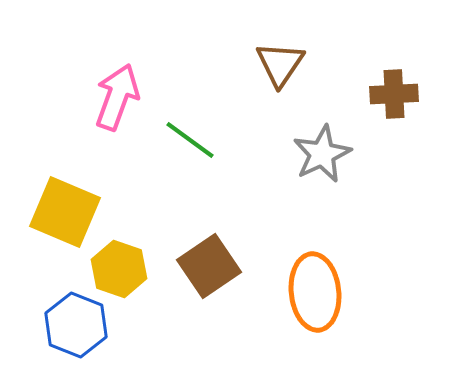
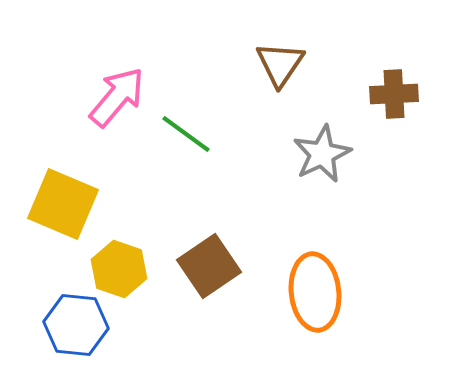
pink arrow: rotated 20 degrees clockwise
green line: moved 4 px left, 6 px up
yellow square: moved 2 px left, 8 px up
blue hexagon: rotated 16 degrees counterclockwise
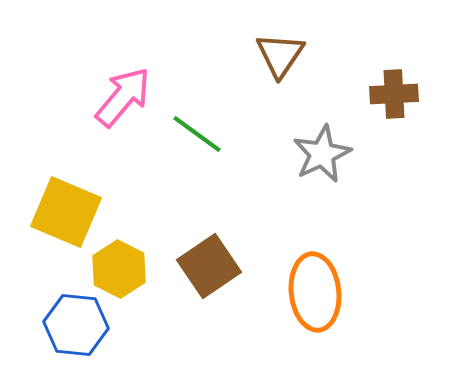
brown triangle: moved 9 px up
pink arrow: moved 6 px right
green line: moved 11 px right
yellow square: moved 3 px right, 8 px down
yellow hexagon: rotated 8 degrees clockwise
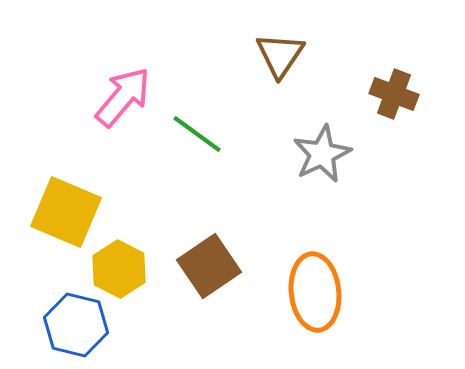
brown cross: rotated 24 degrees clockwise
blue hexagon: rotated 8 degrees clockwise
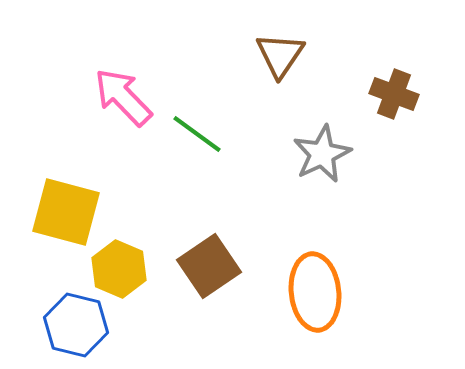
pink arrow: rotated 84 degrees counterclockwise
yellow square: rotated 8 degrees counterclockwise
yellow hexagon: rotated 4 degrees counterclockwise
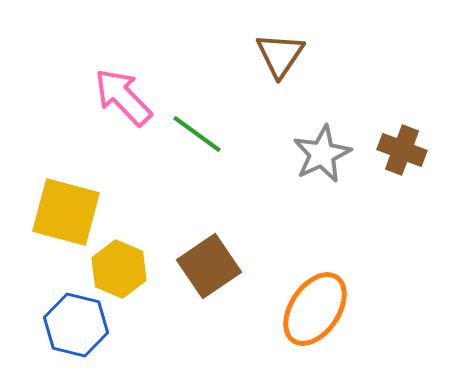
brown cross: moved 8 px right, 56 px down
orange ellipse: moved 17 px down; rotated 40 degrees clockwise
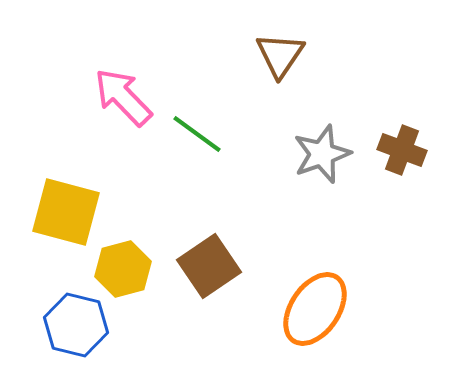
gray star: rotated 6 degrees clockwise
yellow hexagon: moved 4 px right; rotated 22 degrees clockwise
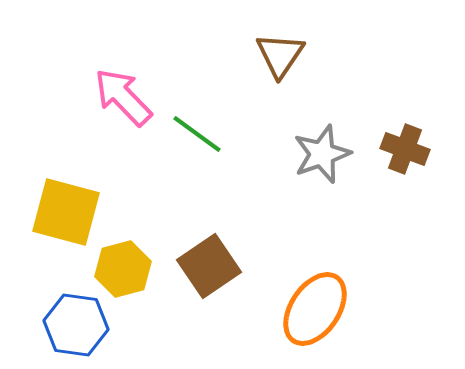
brown cross: moved 3 px right, 1 px up
blue hexagon: rotated 6 degrees counterclockwise
